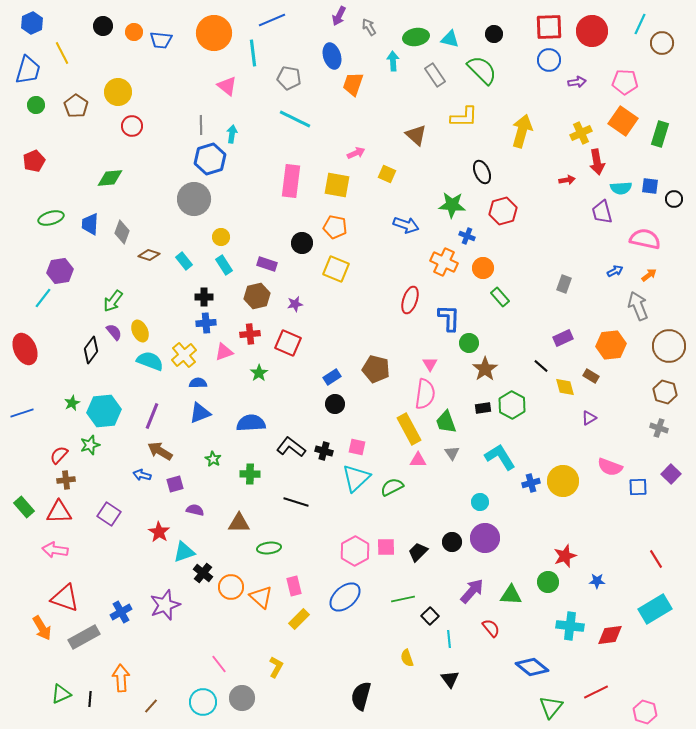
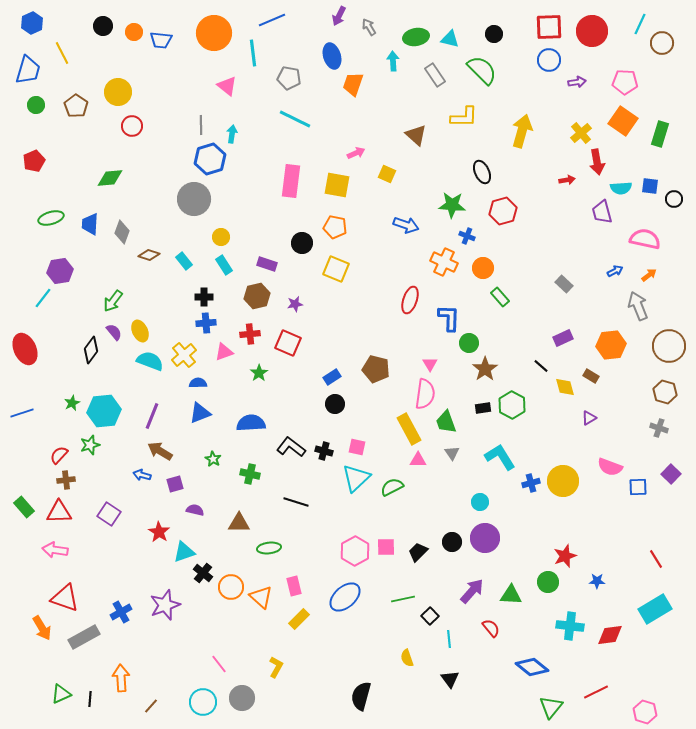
yellow cross at (581, 133): rotated 15 degrees counterclockwise
gray rectangle at (564, 284): rotated 66 degrees counterclockwise
green cross at (250, 474): rotated 12 degrees clockwise
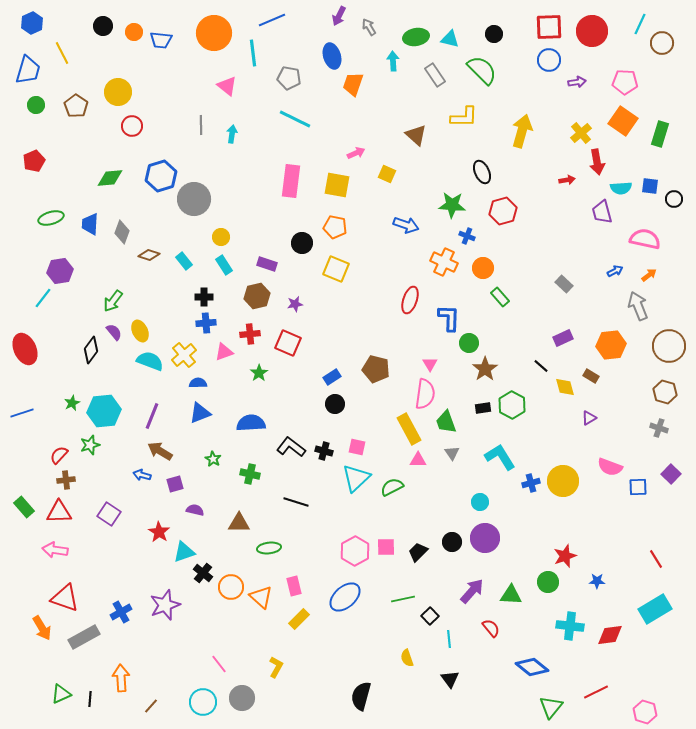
blue hexagon at (210, 159): moved 49 px left, 17 px down
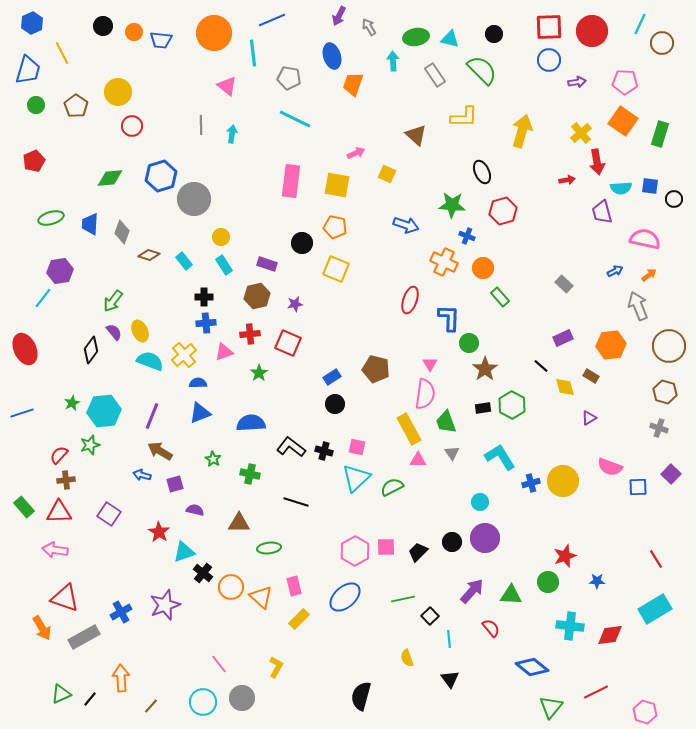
black line at (90, 699): rotated 35 degrees clockwise
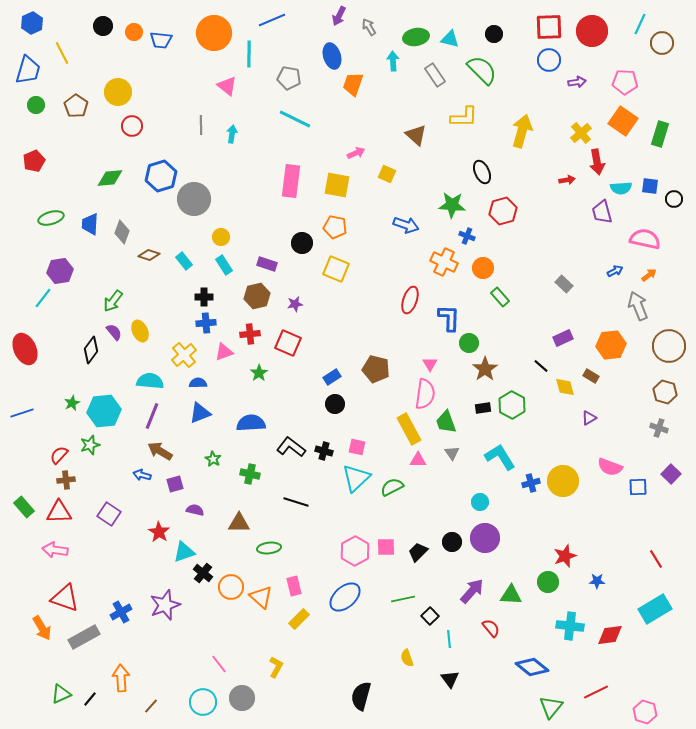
cyan line at (253, 53): moved 4 px left, 1 px down; rotated 8 degrees clockwise
cyan semicircle at (150, 361): moved 20 px down; rotated 16 degrees counterclockwise
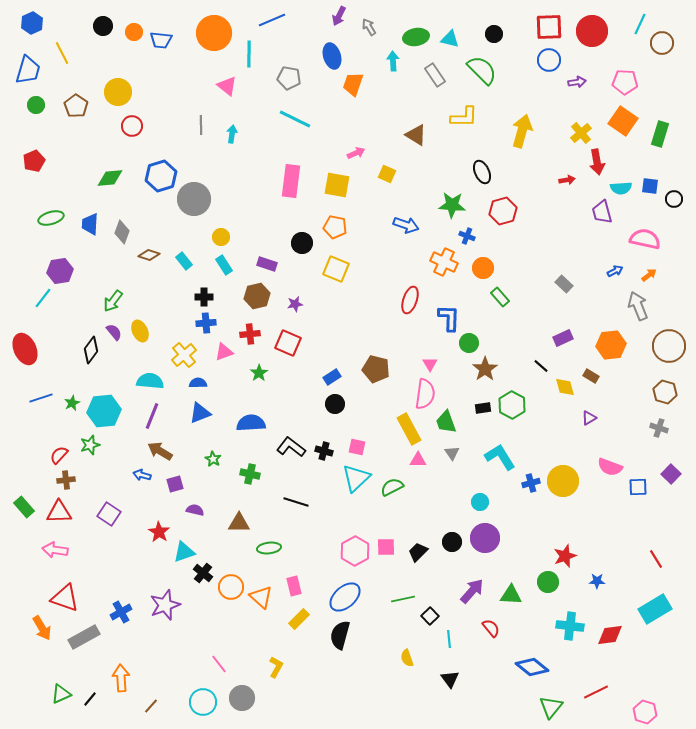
brown triangle at (416, 135): rotated 10 degrees counterclockwise
blue line at (22, 413): moved 19 px right, 15 px up
black semicircle at (361, 696): moved 21 px left, 61 px up
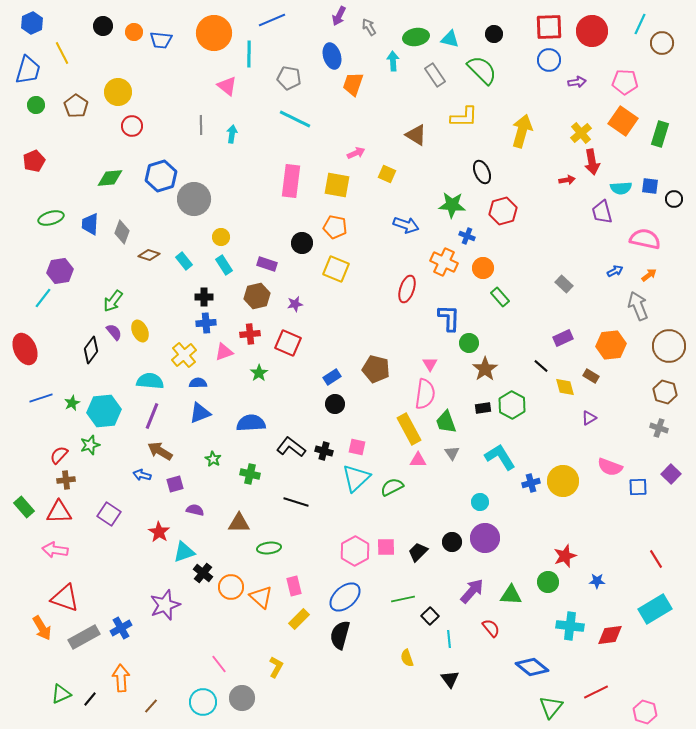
red arrow at (597, 162): moved 5 px left
red ellipse at (410, 300): moved 3 px left, 11 px up
blue cross at (121, 612): moved 16 px down
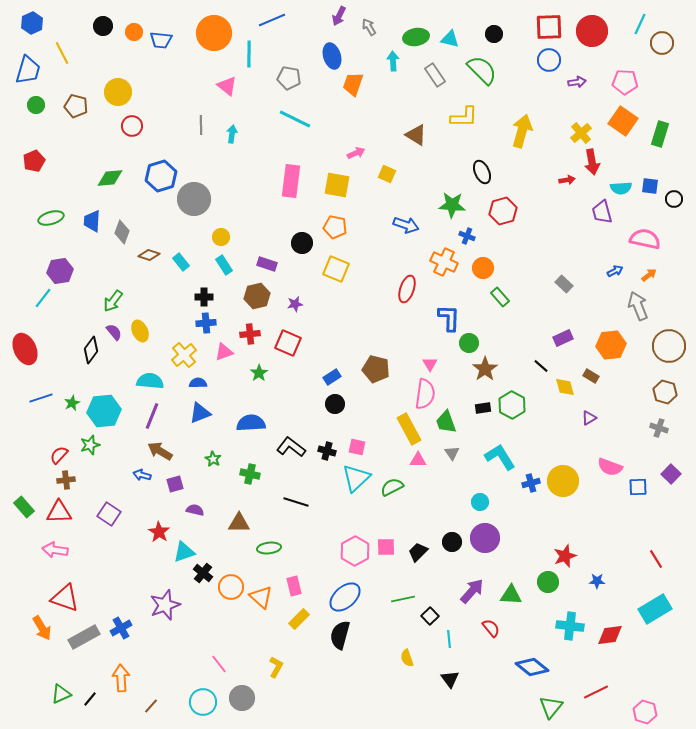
brown pentagon at (76, 106): rotated 20 degrees counterclockwise
blue trapezoid at (90, 224): moved 2 px right, 3 px up
cyan rectangle at (184, 261): moved 3 px left, 1 px down
black cross at (324, 451): moved 3 px right
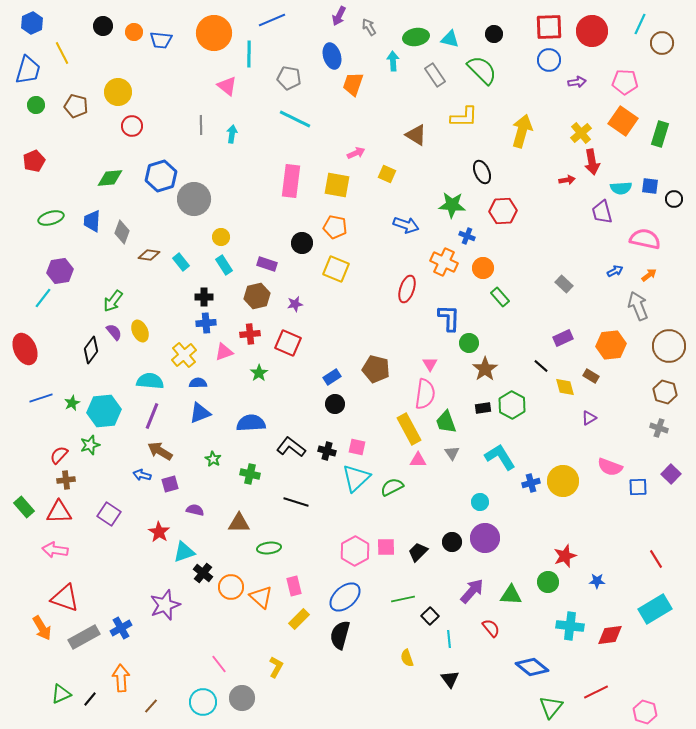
red hexagon at (503, 211): rotated 12 degrees clockwise
brown diamond at (149, 255): rotated 10 degrees counterclockwise
purple square at (175, 484): moved 5 px left
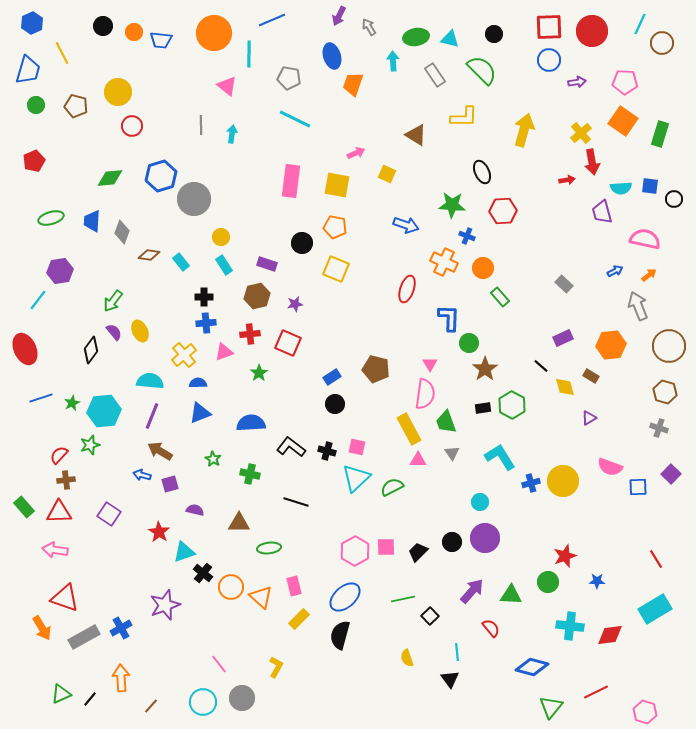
yellow arrow at (522, 131): moved 2 px right, 1 px up
cyan line at (43, 298): moved 5 px left, 2 px down
cyan line at (449, 639): moved 8 px right, 13 px down
blue diamond at (532, 667): rotated 24 degrees counterclockwise
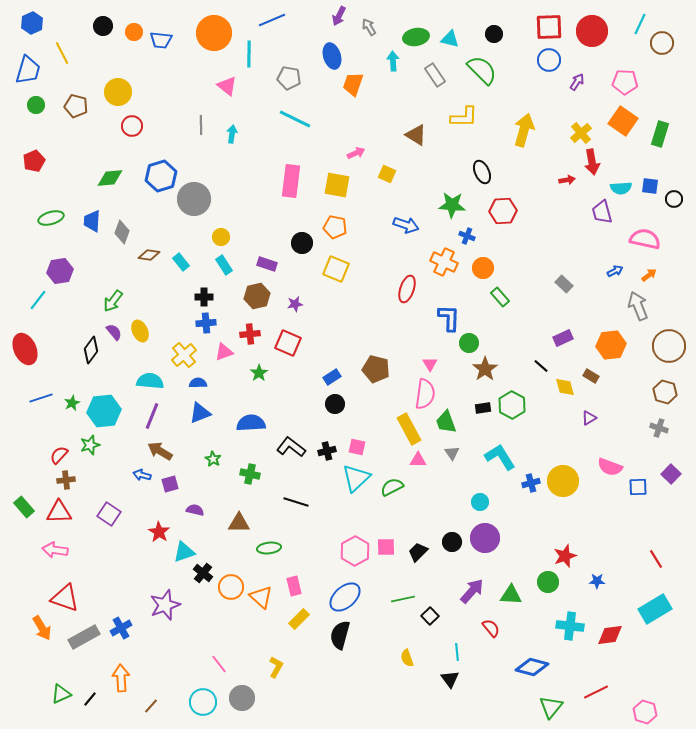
purple arrow at (577, 82): rotated 48 degrees counterclockwise
black cross at (327, 451): rotated 30 degrees counterclockwise
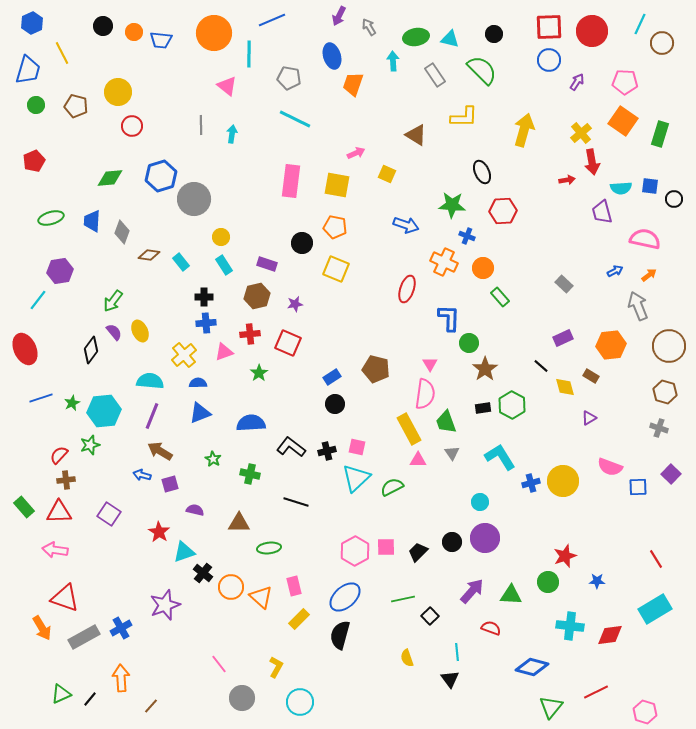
red semicircle at (491, 628): rotated 30 degrees counterclockwise
cyan circle at (203, 702): moved 97 px right
